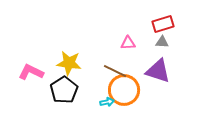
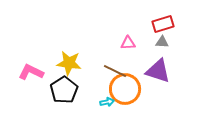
orange circle: moved 1 px right, 1 px up
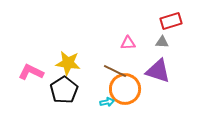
red rectangle: moved 8 px right, 3 px up
yellow star: moved 1 px left
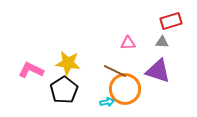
pink L-shape: moved 2 px up
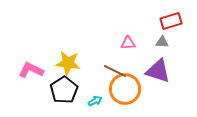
cyan arrow: moved 12 px left, 1 px up; rotated 16 degrees counterclockwise
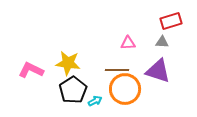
brown line: moved 2 px right, 1 px up; rotated 25 degrees counterclockwise
black pentagon: moved 9 px right
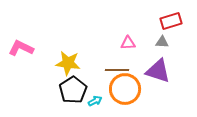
pink L-shape: moved 10 px left, 22 px up
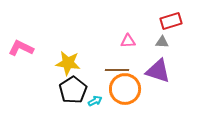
pink triangle: moved 2 px up
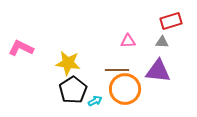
purple triangle: rotated 12 degrees counterclockwise
